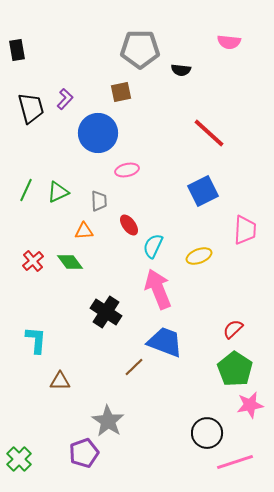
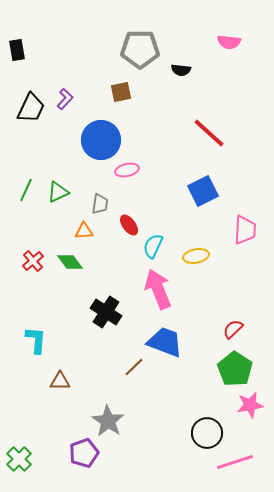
black trapezoid: rotated 40 degrees clockwise
blue circle: moved 3 px right, 7 px down
gray trapezoid: moved 1 px right, 3 px down; rotated 10 degrees clockwise
yellow ellipse: moved 3 px left; rotated 10 degrees clockwise
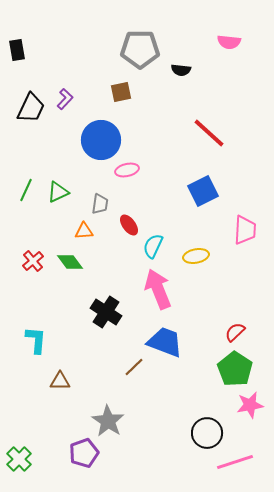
red semicircle: moved 2 px right, 3 px down
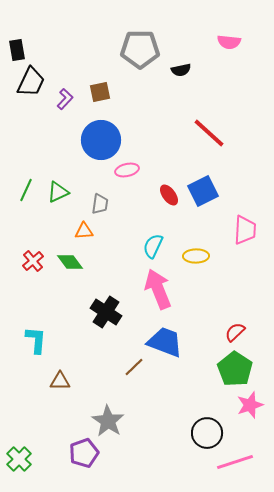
black semicircle: rotated 18 degrees counterclockwise
brown square: moved 21 px left
black trapezoid: moved 26 px up
red ellipse: moved 40 px right, 30 px up
yellow ellipse: rotated 10 degrees clockwise
pink star: rotated 8 degrees counterclockwise
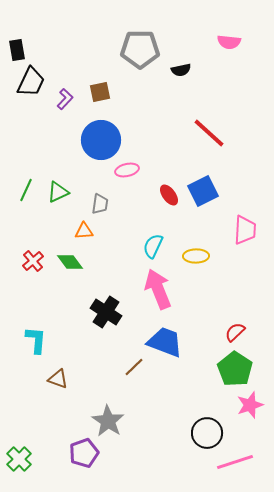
brown triangle: moved 2 px left, 2 px up; rotated 20 degrees clockwise
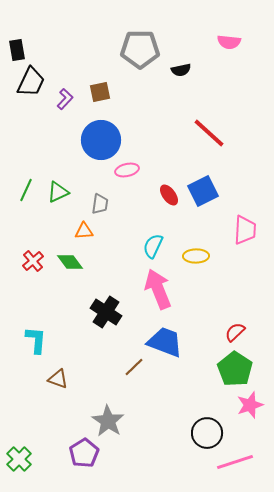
purple pentagon: rotated 12 degrees counterclockwise
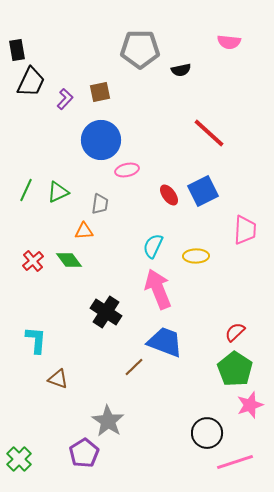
green diamond: moved 1 px left, 2 px up
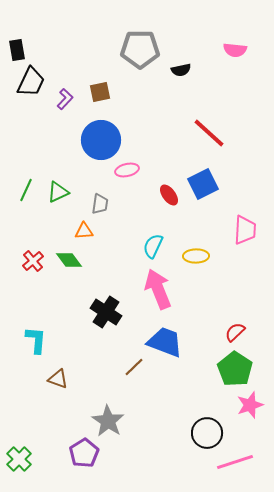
pink semicircle: moved 6 px right, 8 px down
blue square: moved 7 px up
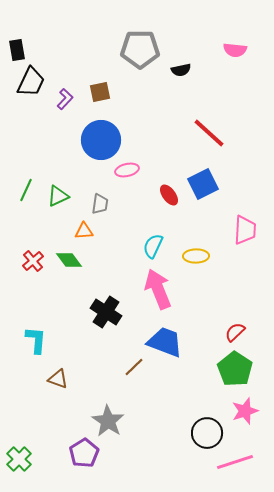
green triangle: moved 4 px down
pink star: moved 5 px left, 6 px down
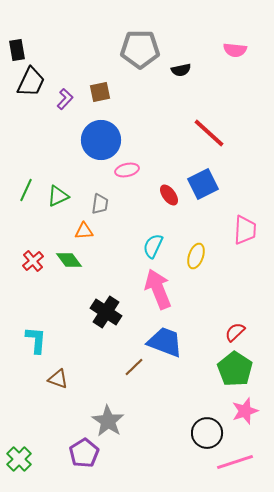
yellow ellipse: rotated 70 degrees counterclockwise
